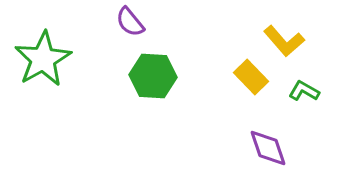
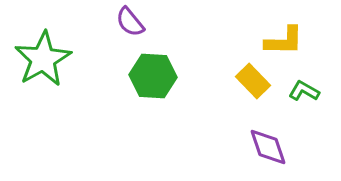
yellow L-shape: rotated 48 degrees counterclockwise
yellow rectangle: moved 2 px right, 4 px down
purple diamond: moved 1 px up
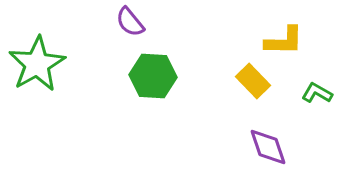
green star: moved 6 px left, 5 px down
green L-shape: moved 13 px right, 2 px down
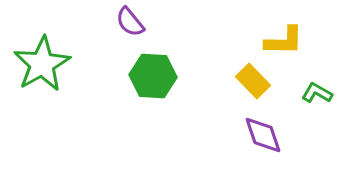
green star: moved 5 px right
purple diamond: moved 5 px left, 12 px up
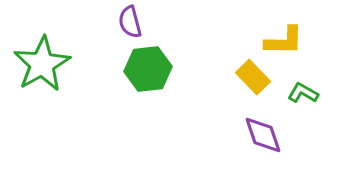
purple semicircle: rotated 24 degrees clockwise
green hexagon: moved 5 px left, 7 px up; rotated 9 degrees counterclockwise
yellow rectangle: moved 4 px up
green L-shape: moved 14 px left
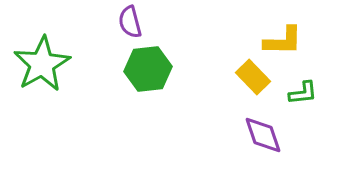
yellow L-shape: moved 1 px left
green L-shape: rotated 144 degrees clockwise
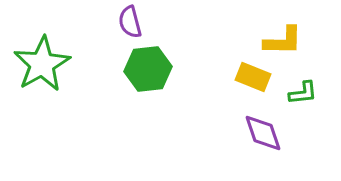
yellow rectangle: rotated 24 degrees counterclockwise
purple diamond: moved 2 px up
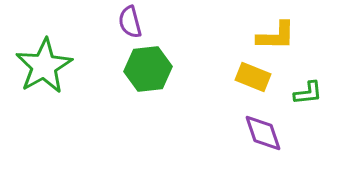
yellow L-shape: moved 7 px left, 5 px up
green star: moved 2 px right, 2 px down
green L-shape: moved 5 px right
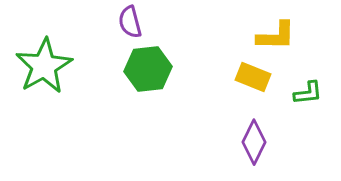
purple diamond: moved 9 px left, 9 px down; rotated 45 degrees clockwise
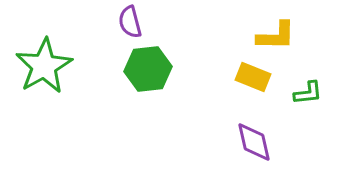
purple diamond: rotated 39 degrees counterclockwise
